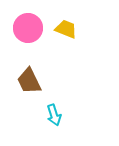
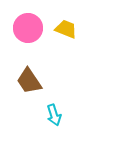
brown trapezoid: rotated 8 degrees counterclockwise
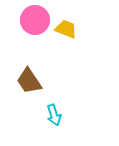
pink circle: moved 7 px right, 8 px up
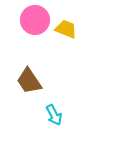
cyan arrow: rotated 10 degrees counterclockwise
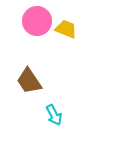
pink circle: moved 2 px right, 1 px down
